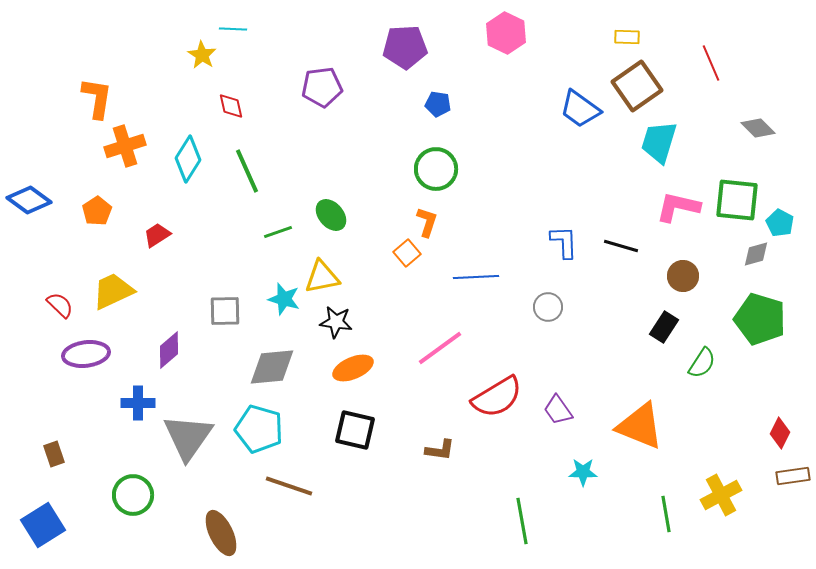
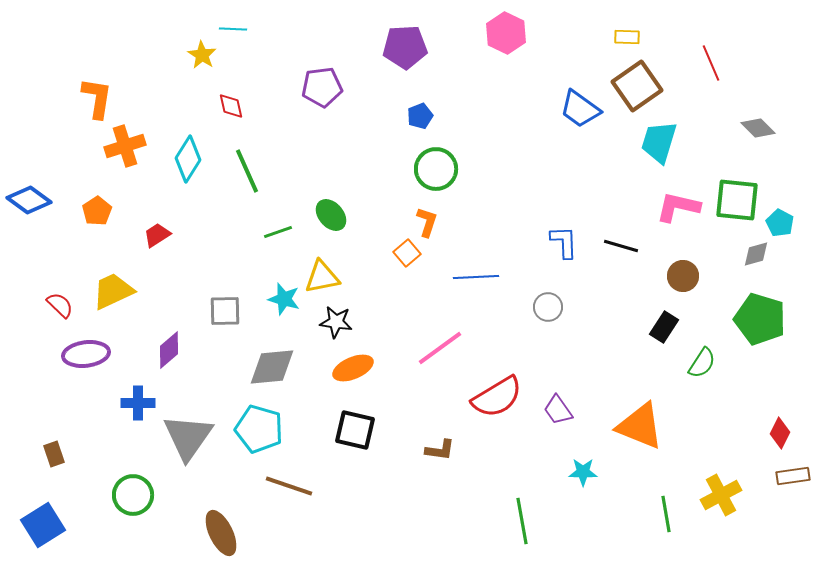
blue pentagon at (438, 104): moved 18 px left, 12 px down; rotated 30 degrees counterclockwise
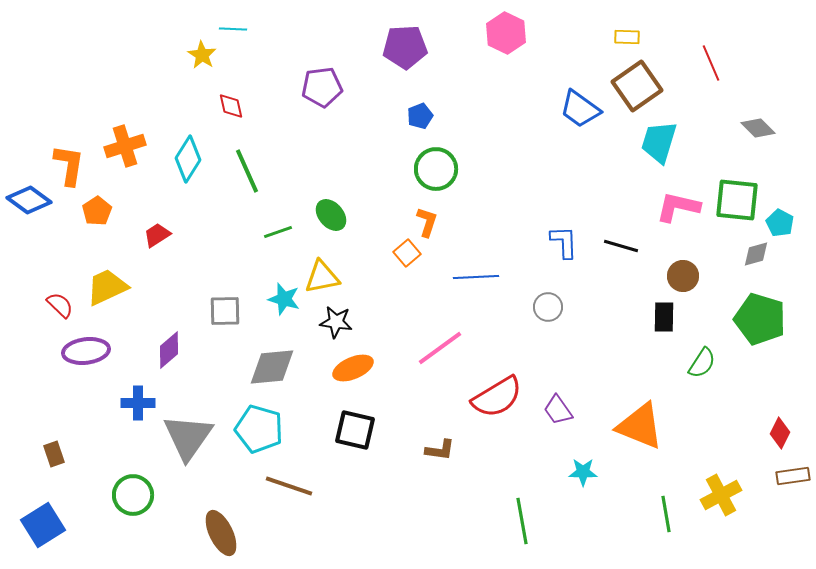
orange L-shape at (97, 98): moved 28 px left, 67 px down
yellow trapezoid at (113, 291): moved 6 px left, 4 px up
black rectangle at (664, 327): moved 10 px up; rotated 32 degrees counterclockwise
purple ellipse at (86, 354): moved 3 px up
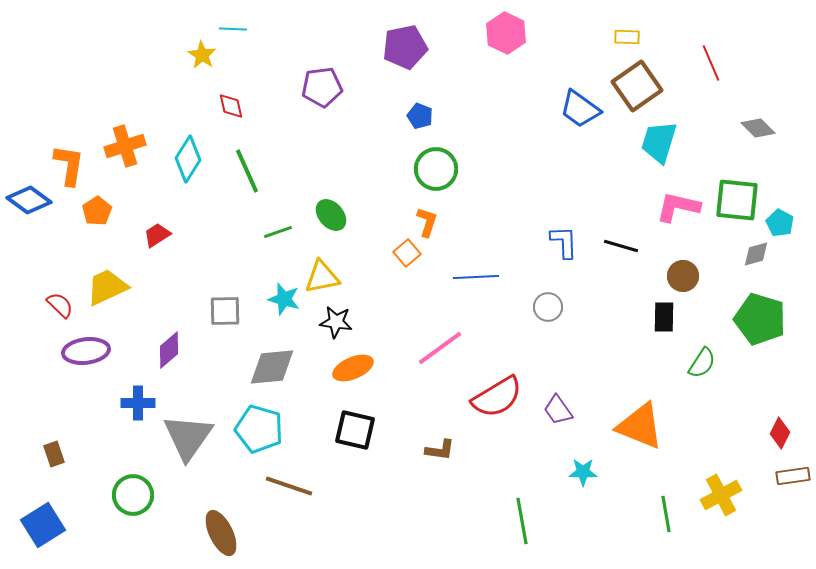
purple pentagon at (405, 47): rotated 9 degrees counterclockwise
blue pentagon at (420, 116): rotated 30 degrees counterclockwise
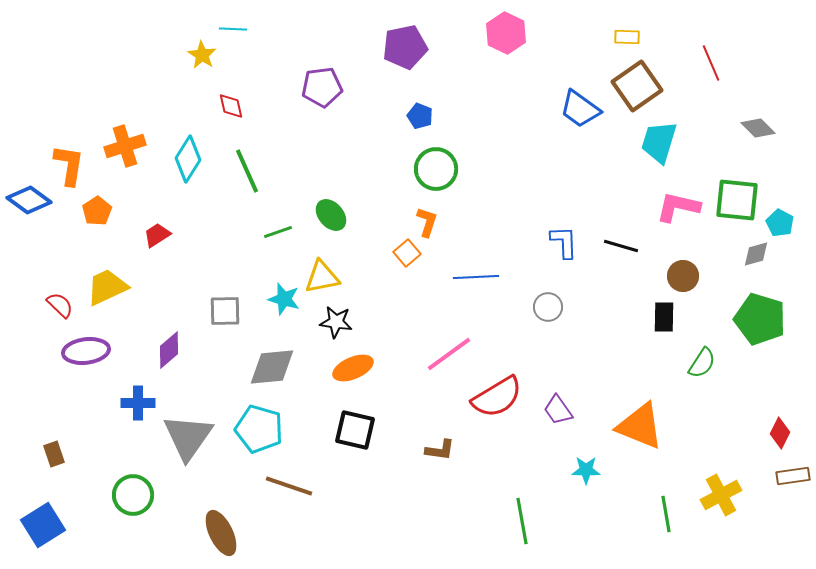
pink line at (440, 348): moved 9 px right, 6 px down
cyan star at (583, 472): moved 3 px right, 2 px up
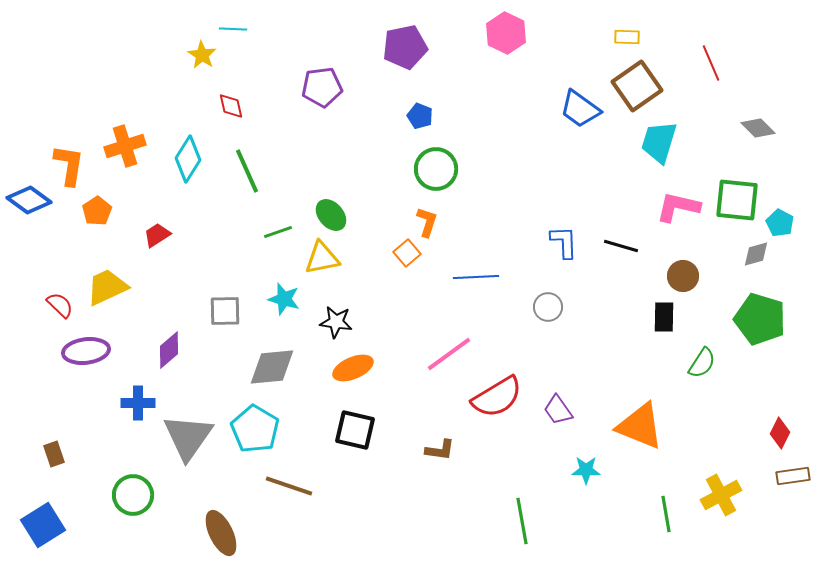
yellow triangle at (322, 277): moved 19 px up
cyan pentagon at (259, 429): moved 4 px left; rotated 15 degrees clockwise
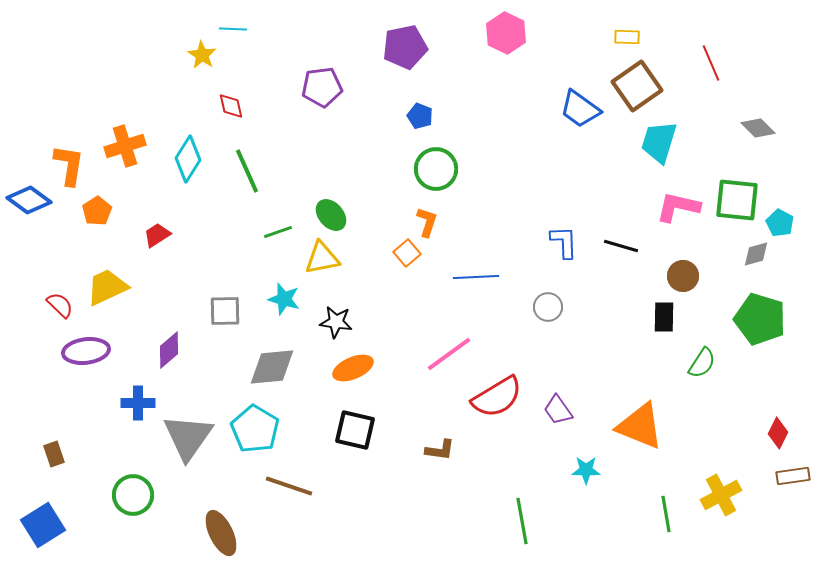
red diamond at (780, 433): moved 2 px left
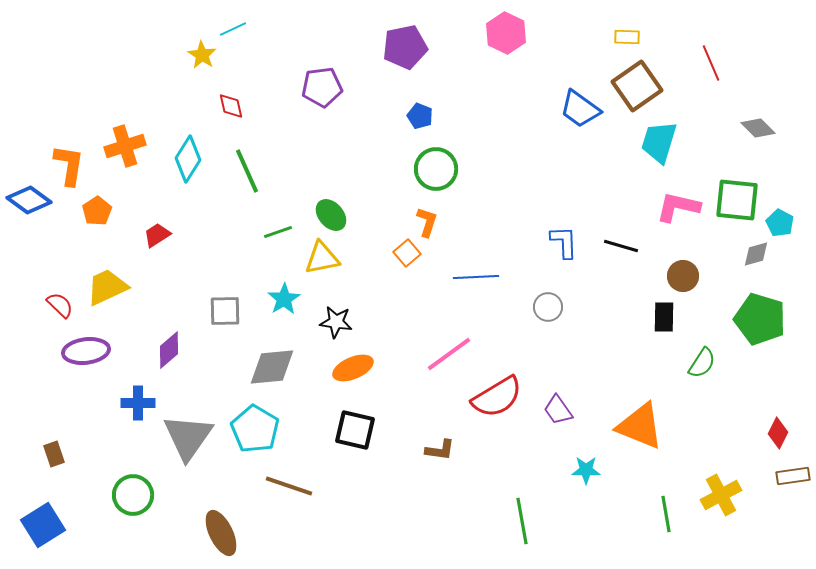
cyan line at (233, 29): rotated 28 degrees counterclockwise
cyan star at (284, 299): rotated 24 degrees clockwise
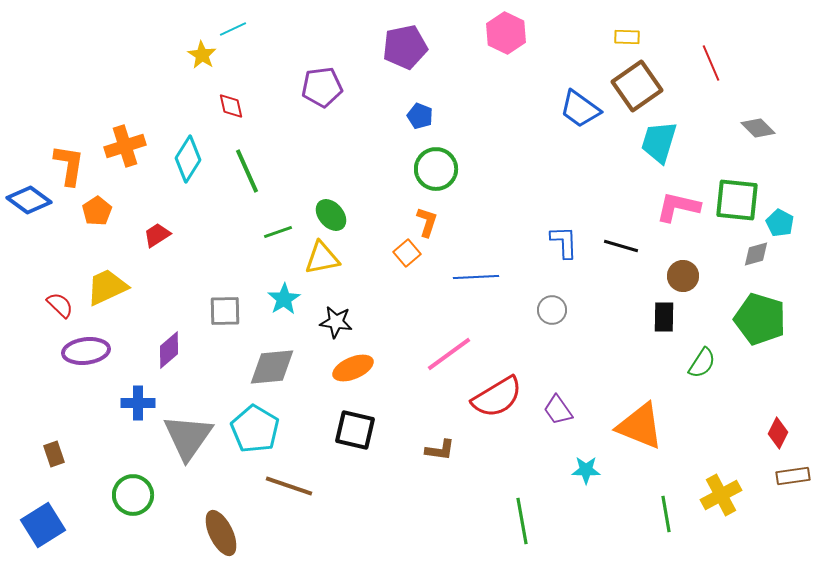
gray circle at (548, 307): moved 4 px right, 3 px down
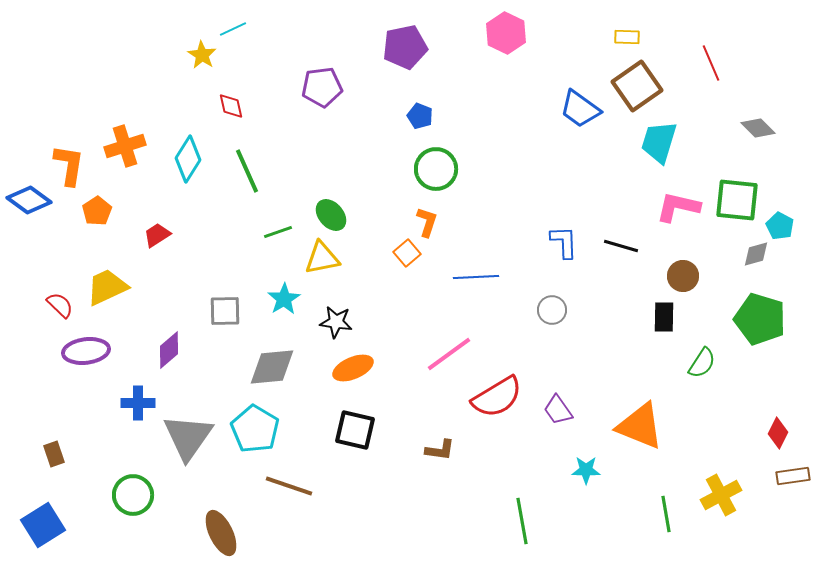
cyan pentagon at (780, 223): moved 3 px down
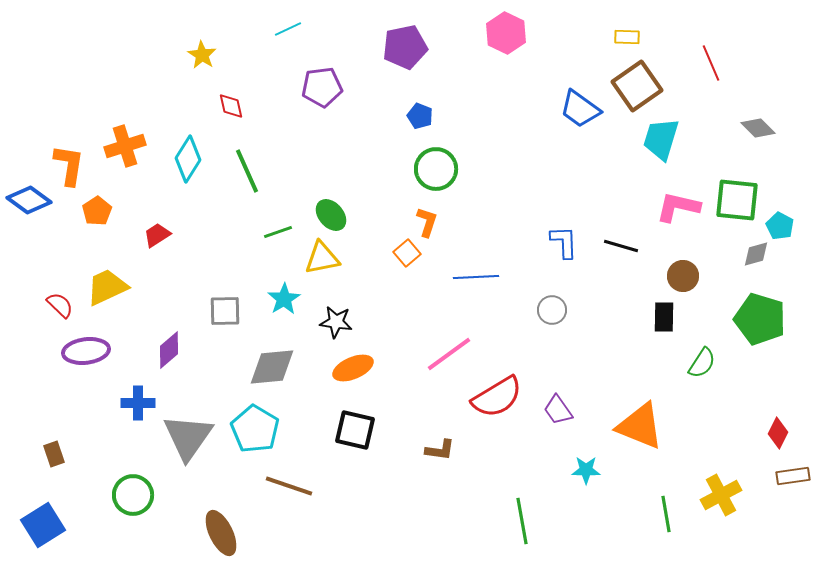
cyan line at (233, 29): moved 55 px right
cyan trapezoid at (659, 142): moved 2 px right, 3 px up
